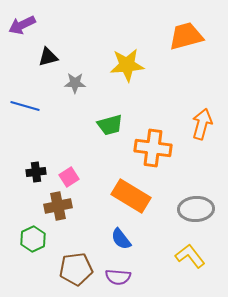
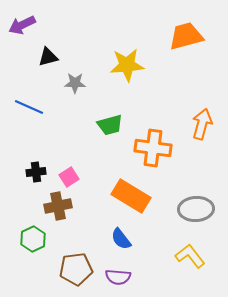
blue line: moved 4 px right, 1 px down; rotated 8 degrees clockwise
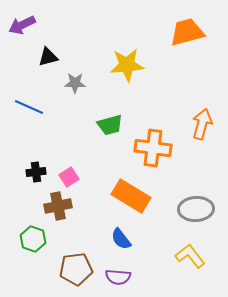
orange trapezoid: moved 1 px right, 4 px up
green hexagon: rotated 15 degrees counterclockwise
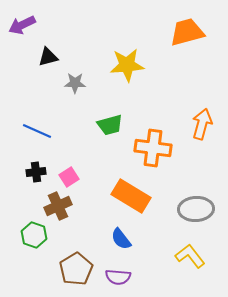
blue line: moved 8 px right, 24 px down
brown cross: rotated 12 degrees counterclockwise
green hexagon: moved 1 px right, 4 px up
brown pentagon: rotated 24 degrees counterclockwise
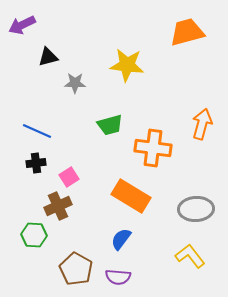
yellow star: rotated 12 degrees clockwise
black cross: moved 9 px up
green hexagon: rotated 15 degrees counterclockwise
blue semicircle: rotated 75 degrees clockwise
brown pentagon: rotated 12 degrees counterclockwise
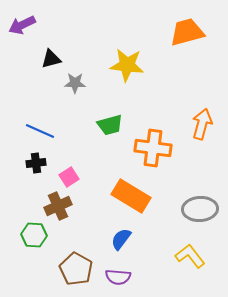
black triangle: moved 3 px right, 2 px down
blue line: moved 3 px right
gray ellipse: moved 4 px right
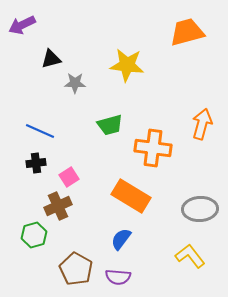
green hexagon: rotated 20 degrees counterclockwise
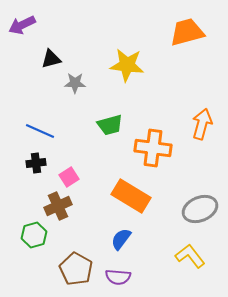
gray ellipse: rotated 20 degrees counterclockwise
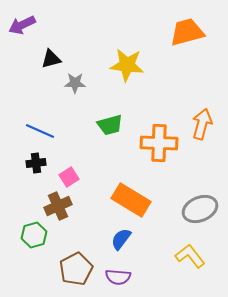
orange cross: moved 6 px right, 5 px up; rotated 6 degrees counterclockwise
orange rectangle: moved 4 px down
brown pentagon: rotated 16 degrees clockwise
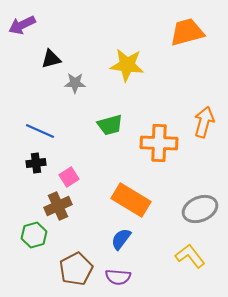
orange arrow: moved 2 px right, 2 px up
